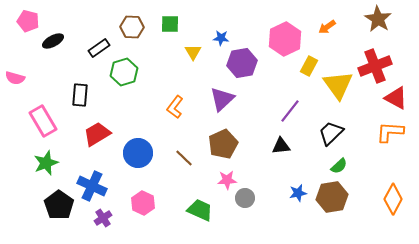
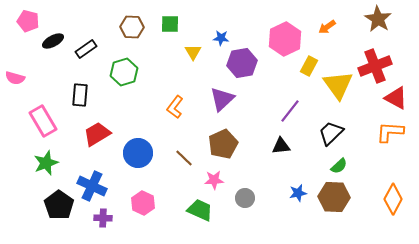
black rectangle at (99, 48): moved 13 px left, 1 px down
pink star at (227, 180): moved 13 px left
brown hexagon at (332, 197): moved 2 px right; rotated 12 degrees clockwise
purple cross at (103, 218): rotated 36 degrees clockwise
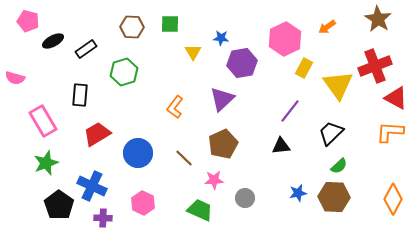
yellow rectangle at (309, 66): moved 5 px left, 2 px down
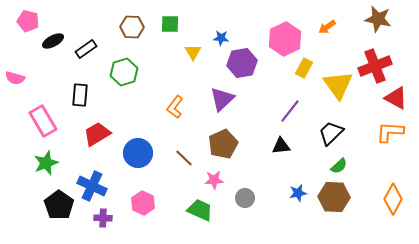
brown star at (378, 19): rotated 20 degrees counterclockwise
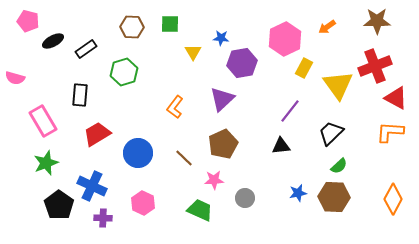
brown star at (378, 19): moved 1 px left, 2 px down; rotated 12 degrees counterclockwise
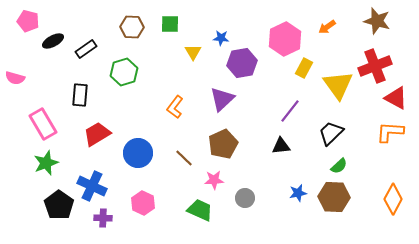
brown star at (377, 21): rotated 16 degrees clockwise
pink rectangle at (43, 121): moved 3 px down
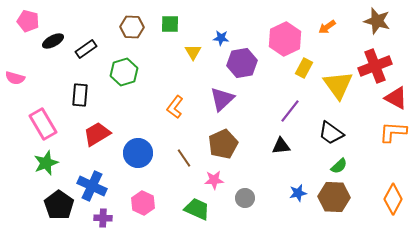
orange L-shape at (390, 132): moved 3 px right
black trapezoid at (331, 133): rotated 100 degrees counterclockwise
brown line at (184, 158): rotated 12 degrees clockwise
green trapezoid at (200, 210): moved 3 px left, 1 px up
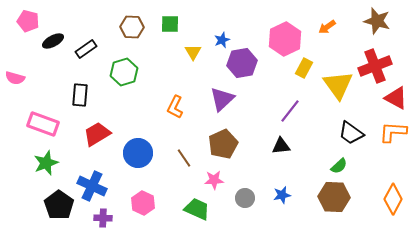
blue star at (221, 38): moved 1 px right, 2 px down; rotated 28 degrees counterclockwise
orange L-shape at (175, 107): rotated 10 degrees counterclockwise
pink rectangle at (43, 124): rotated 40 degrees counterclockwise
black trapezoid at (331, 133): moved 20 px right
blue star at (298, 193): moved 16 px left, 2 px down
